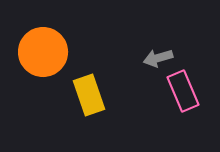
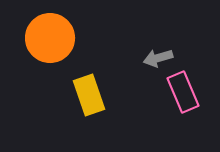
orange circle: moved 7 px right, 14 px up
pink rectangle: moved 1 px down
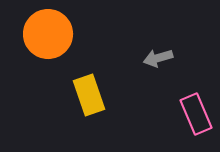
orange circle: moved 2 px left, 4 px up
pink rectangle: moved 13 px right, 22 px down
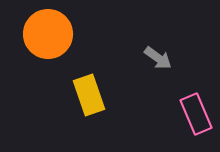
gray arrow: rotated 128 degrees counterclockwise
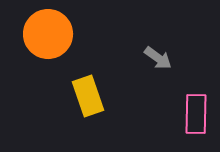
yellow rectangle: moved 1 px left, 1 px down
pink rectangle: rotated 24 degrees clockwise
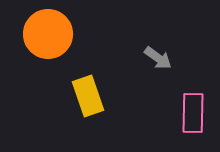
pink rectangle: moved 3 px left, 1 px up
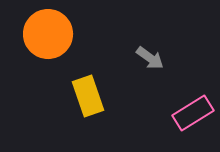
gray arrow: moved 8 px left
pink rectangle: rotated 57 degrees clockwise
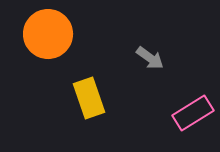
yellow rectangle: moved 1 px right, 2 px down
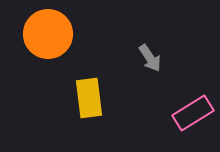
gray arrow: rotated 20 degrees clockwise
yellow rectangle: rotated 12 degrees clockwise
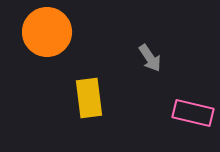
orange circle: moved 1 px left, 2 px up
pink rectangle: rotated 45 degrees clockwise
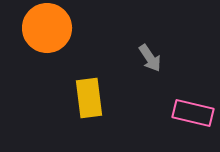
orange circle: moved 4 px up
